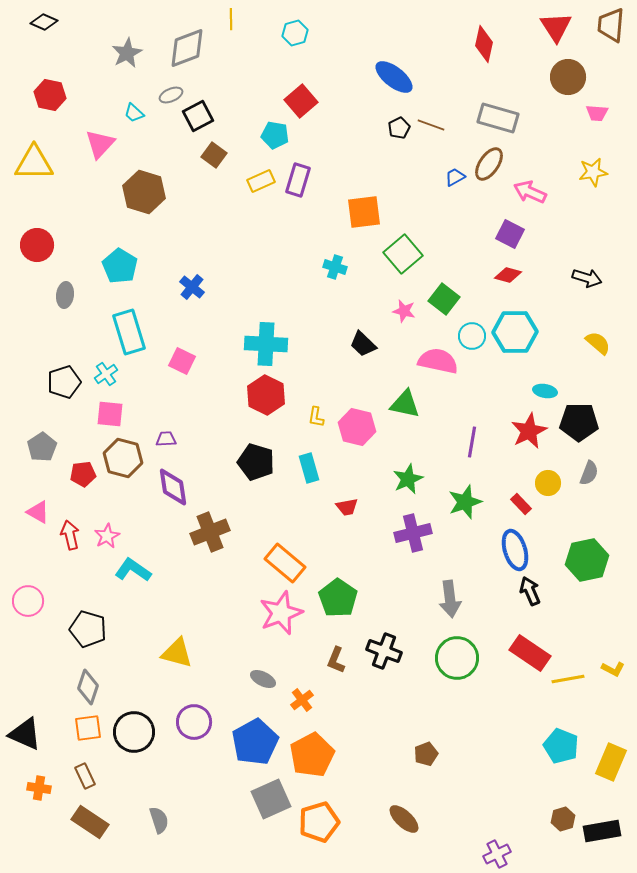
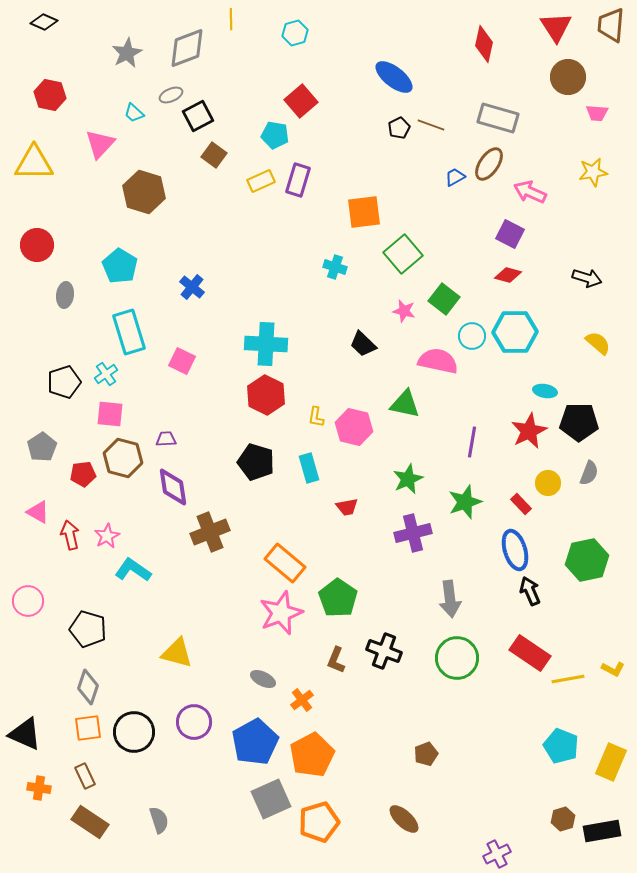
pink hexagon at (357, 427): moved 3 px left
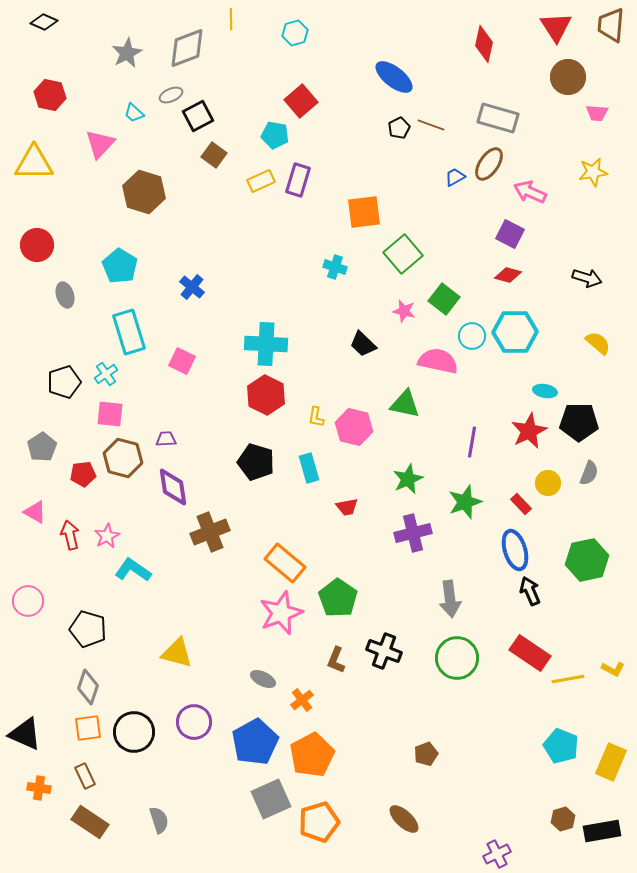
gray ellipse at (65, 295): rotated 25 degrees counterclockwise
pink triangle at (38, 512): moved 3 px left
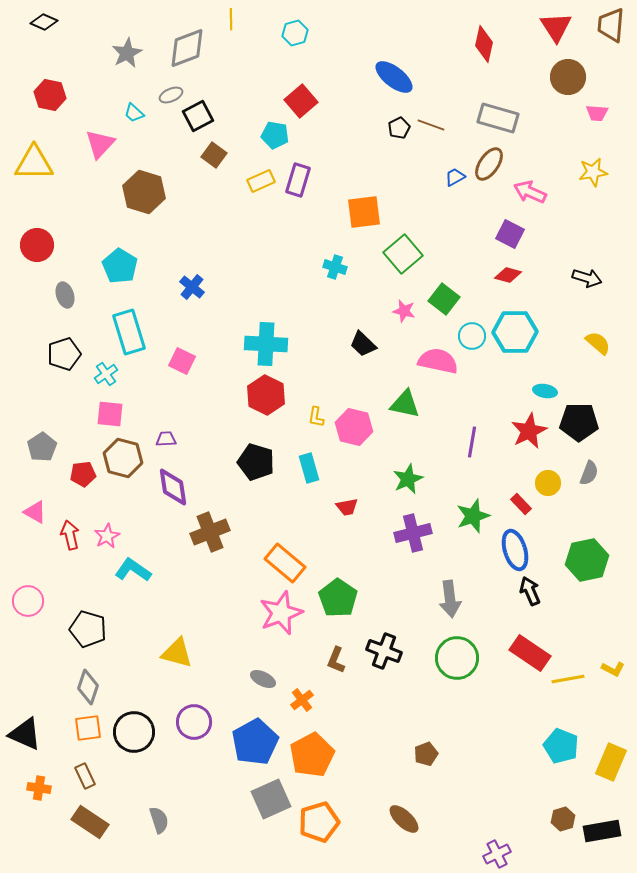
black pentagon at (64, 382): moved 28 px up
green star at (465, 502): moved 8 px right, 14 px down
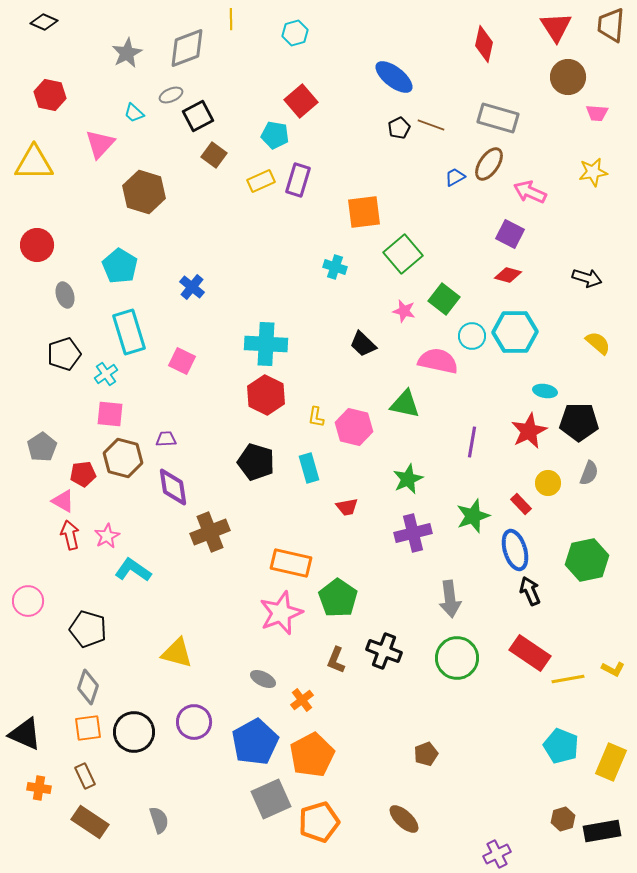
pink triangle at (35, 512): moved 28 px right, 11 px up
orange rectangle at (285, 563): moved 6 px right; rotated 27 degrees counterclockwise
